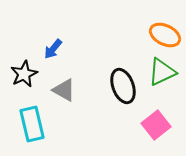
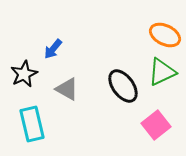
black ellipse: rotated 16 degrees counterclockwise
gray triangle: moved 3 px right, 1 px up
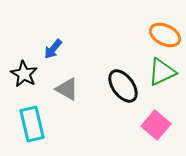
black star: rotated 16 degrees counterclockwise
pink square: rotated 12 degrees counterclockwise
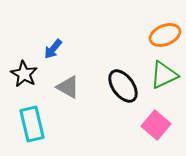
orange ellipse: rotated 48 degrees counterclockwise
green triangle: moved 2 px right, 3 px down
gray triangle: moved 1 px right, 2 px up
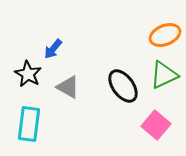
black star: moved 4 px right
cyan rectangle: moved 3 px left; rotated 20 degrees clockwise
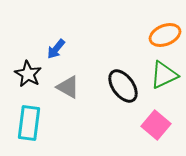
blue arrow: moved 3 px right
cyan rectangle: moved 1 px up
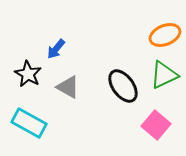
cyan rectangle: rotated 68 degrees counterclockwise
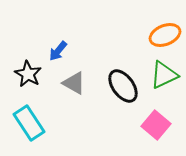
blue arrow: moved 2 px right, 2 px down
gray triangle: moved 6 px right, 4 px up
cyan rectangle: rotated 28 degrees clockwise
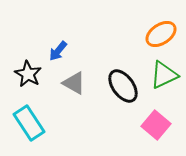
orange ellipse: moved 4 px left, 1 px up; rotated 12 degrees counterclockwise
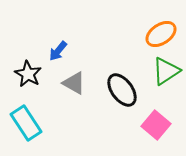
green triangle: moved 2 px right, 4 px up; rotated 8 degrees counterclockwise
black ellipse: moved 1 px left, 4 px down
cyan rectangle: moved 3 px left
